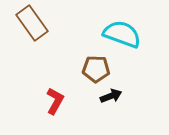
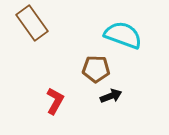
cyan semicircle: moved 1 px right, 1 px down
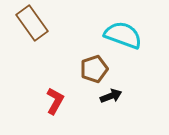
brown pentagon: moved 2 px left; rotated 20 degrees counterclockwise
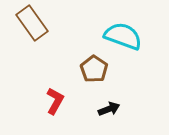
cyan semicircle: moved 1 px down
brown pentagon: rotated 20 degrees counterclockwise
black arrow: moved 2 px left, 13 px down
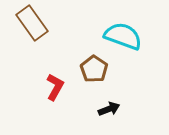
red L-shape: moved 14 px up
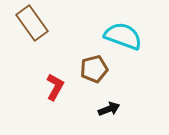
brown pentagon: rotated 24 degrees clockwise
